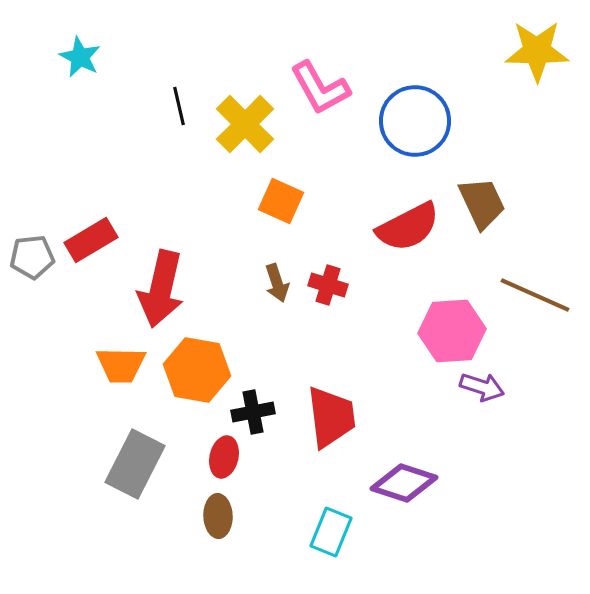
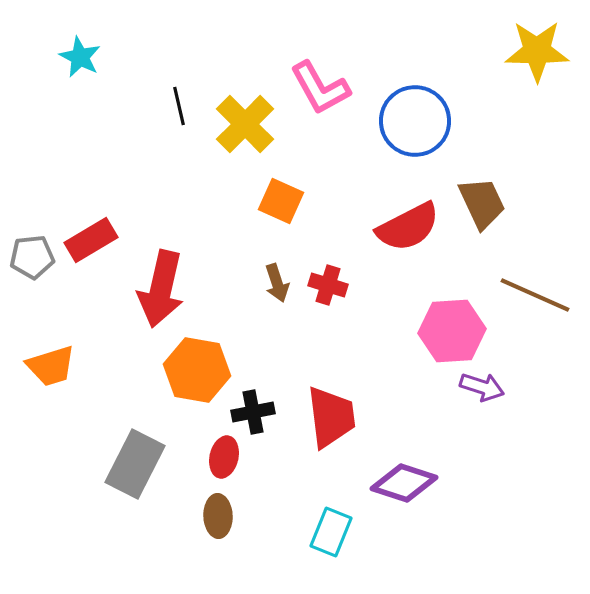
orange trapezoid: moved 70 px left, 1 px down; rotated 18 degrees counterclockwise
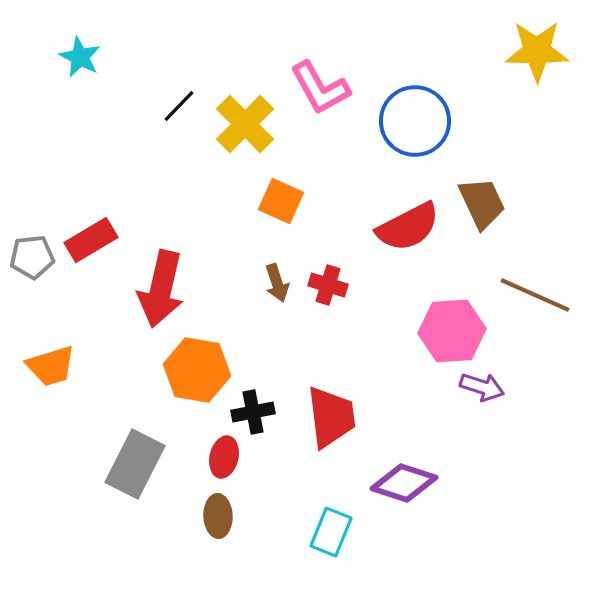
black line: rotated 57 degrees clockwise
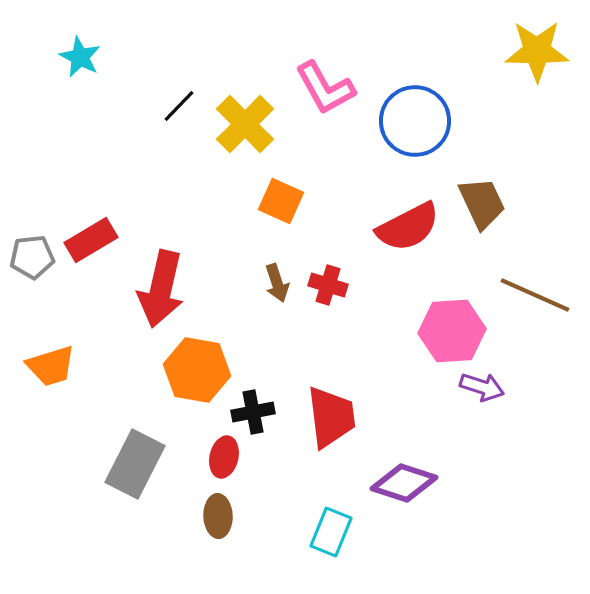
pink L-shape: moved 5 px right
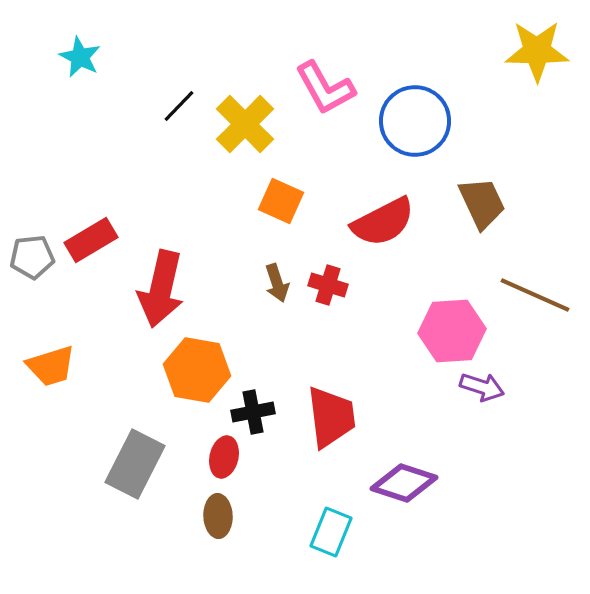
red semicircle: moved 25 px left, 5 px up
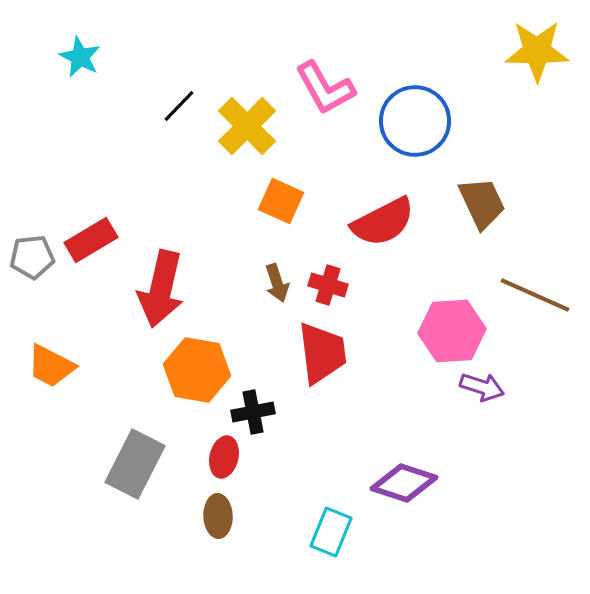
yellow cross: moved 2 px right, 2 px down
orange trapezoid: rotated 44 degrees clockwise
red trapezoid: moved 9 px left, 64 px up
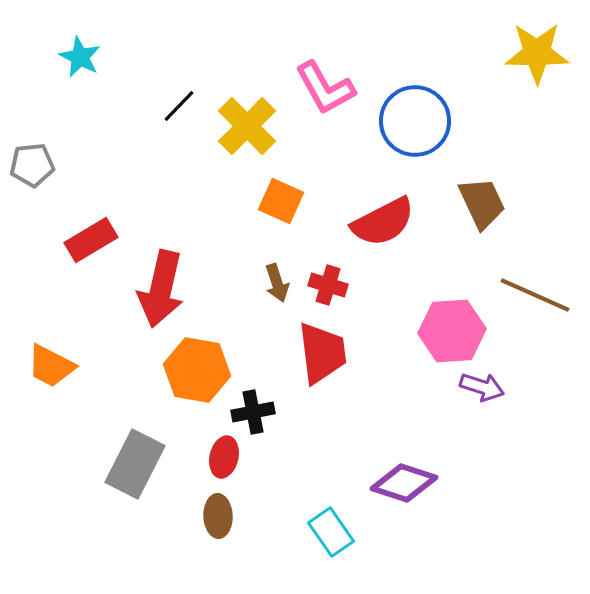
yellow star: moved 2 px down
gray pentagon: moved 92 px up
cyan rectangle: rotated 57 degrees counterclockwise
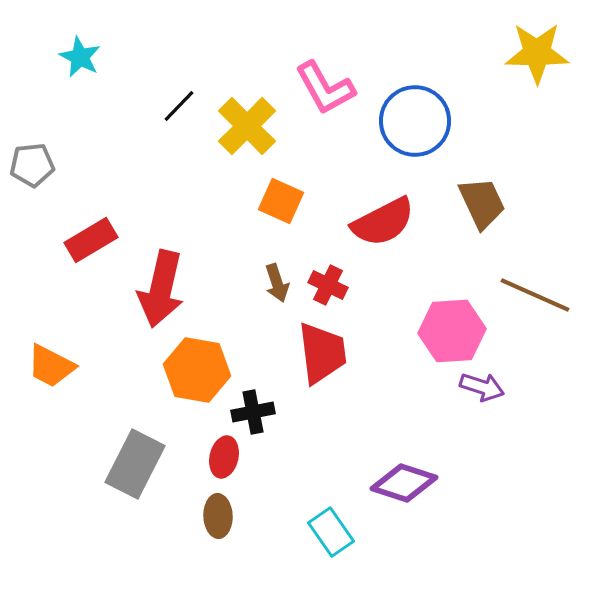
red cross: rotated 9 degrees clockwise
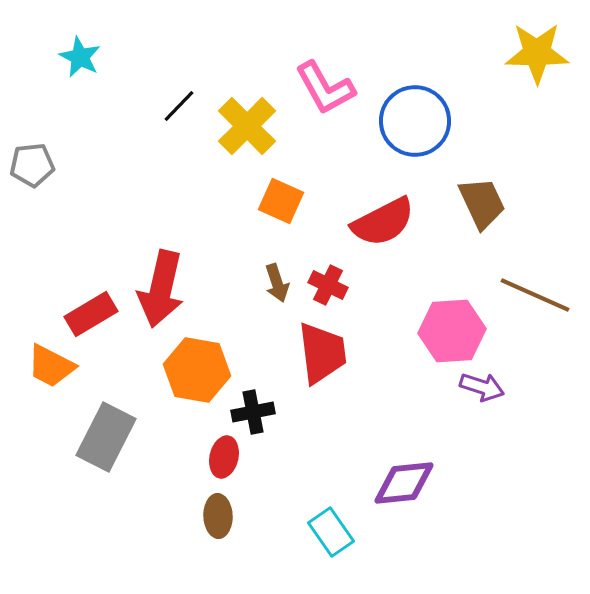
red rectangle: moved 74 px down
gray rectangle: moved 29 px left, 27 px up
purple diamond: rotated 24 degrees counterclockwise
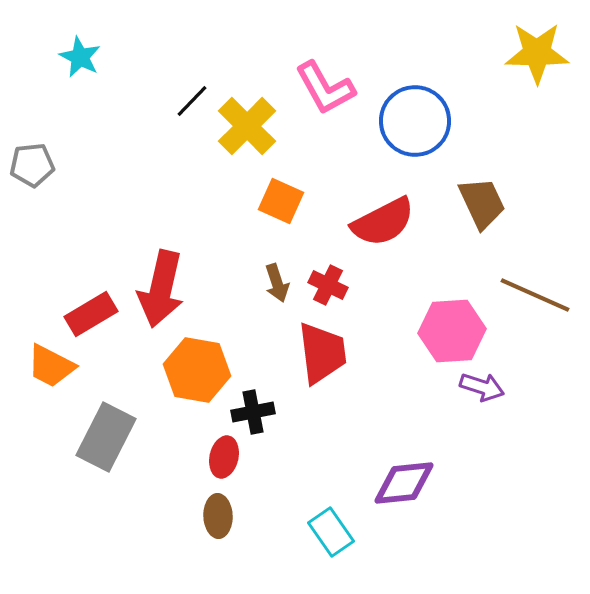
black line: moved 13 px right, 5 px up
